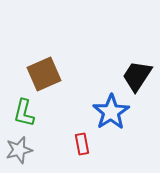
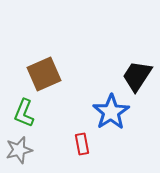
green L-shape: rotated 8 degrees clockwise
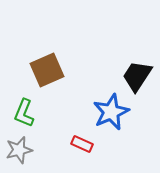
brown square: moved 3 px right, 4 px up
blue star: rotated 9 degrees clockwise
red rectangle: rotated 55 degrees counterclockwise
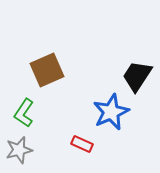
green L-shape: rotated 12 degrees clockwise
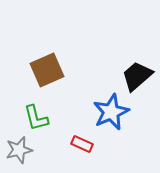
black trapezoid: rotated 16 degrees clockwise
green L-shape: moved 12 px right, 5 px down; rotated 48 degrees counterclockwise
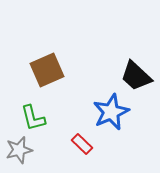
black trapezoid: moved 1 px left; rotated 96 degrees counterclockwise
green L-shape: moved 3 px left
red rectangle: rotated 20 degrees clockwise
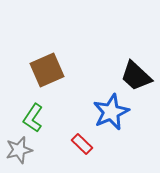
green L-shape: rotated 48 degrees clockwise
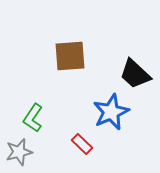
brown square: moved 23 px right, 14 px up; rotated 20 degrees clockwise
black trapezoid: moved 1 px left, 2 px up
gray star: moved 2 px down
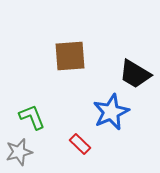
black trapezoid: rotated 12 degrees counterclockwise
green L-shape: moved 1 px left, 1 px up; rotated 124 degrees clockwise
red rectangle: moved 2 px left
